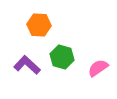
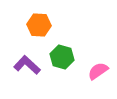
pink semicircle: moved 3 px down
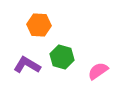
purple L-shape: rotated 12 degrees counterclockwise
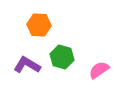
pink semicircle: moved 1 px right, 1 px up
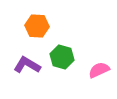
orange hexagon: moved 2 px left, 1 px down
pink semicircle: rotated 10 degrees clockwise
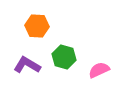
green hexagon: moved 2 px right
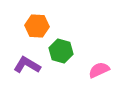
green hexagon: moved 3 px left, 6 px up
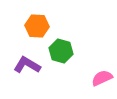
pink semicircle: moved 3 px right, 8 px down
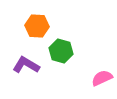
purple L-shape: moved 1 px left
